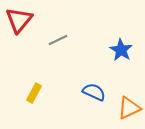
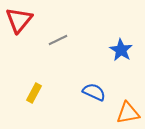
orange triangle: moved 1 px left, 5 px down; rotated 15 degrees clockwise
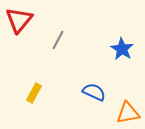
gray line: rotated 36 degrees counterclockwise
blue star: moved 1 px right, 1 px up
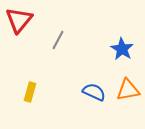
yellow rectangle: moved 4 px left, 1 px up; rotated 12 degrees counterclockwise
orange triangle: moved 23 px up
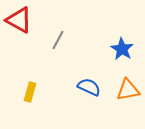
red triangle: rotated 40 degrees counterclockwise
blue semicircle: moved 5 px left, 5 px up
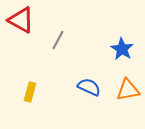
red triangle: moved 2 px right
